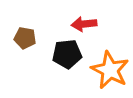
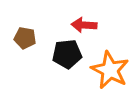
red arrow: moved 1 px down; rotated 10 degrees clockwise
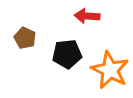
red arrow: moved 3 px right, 9 px up
brown pentagon: rotated 15 degrees clockwise
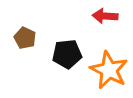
red arrow: moved 18 px right
orange star: moved 1 px left
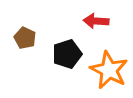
red arrow: moved 9 px left, 5 px down
black pentagon: rotated 12 degrees counterclockwise
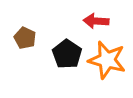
black pentagon: rotated 20 degrees counterclockwise
orange star: moved 2 px left, 10 px up; rotated 12 degrees counterclockwise
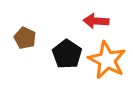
orange star: rotated 12 degrees clockwise
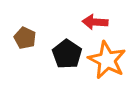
red arrow: moved 1 px left, 1 px down
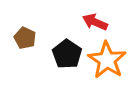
red arrow: rotated 20 degrees clockwise
orange star: rotated 6 degrees clockwise
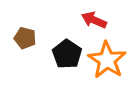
red arrow: moved 1 px left, 2 px up
brown pentagon: rotated 10 degrees counterclockwise
